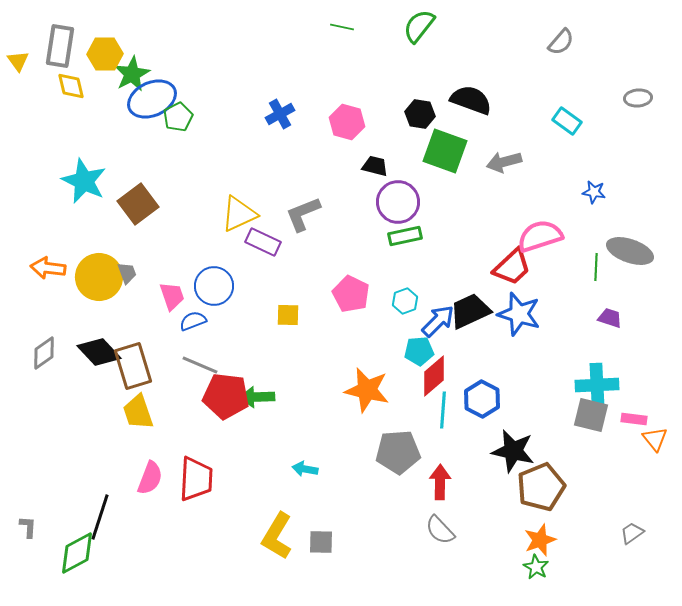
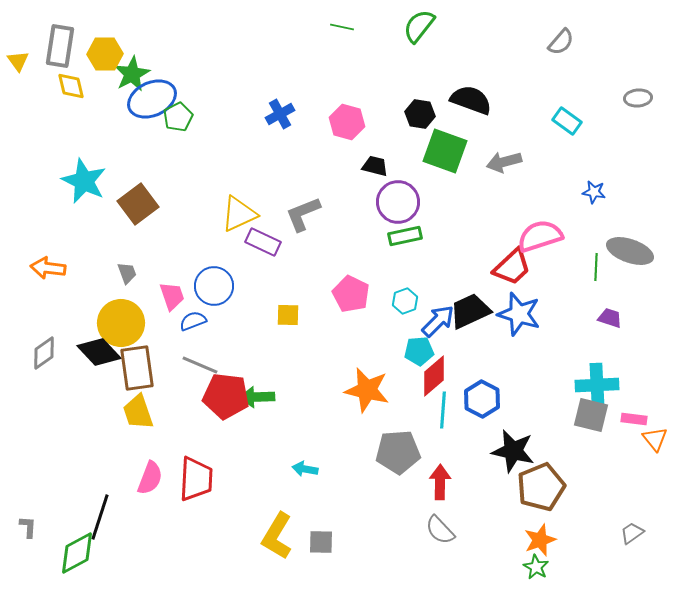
yellow circle at (99, 277): moved 22 px right, 46 px down
brown rectangle at (133, 366): moved 4 px right, 2 px down; rotated 9 degrees clockwise
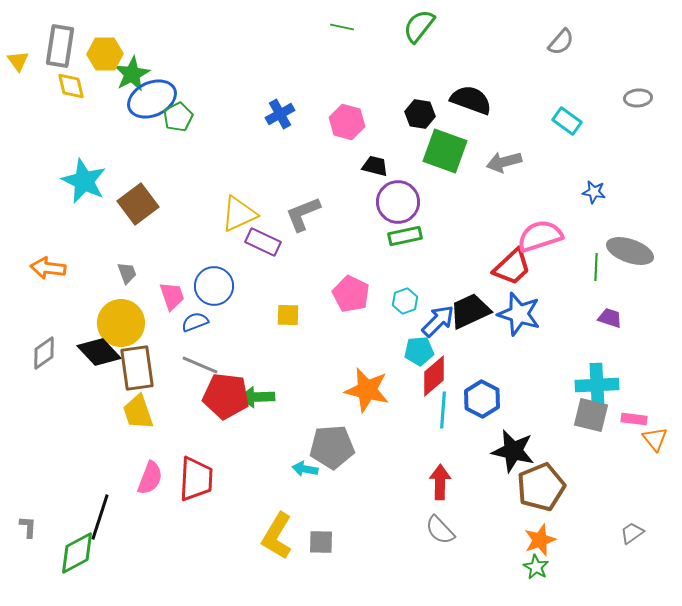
blue semicircle at (193, 321): moved 2 px right, 1 px down
gray pentagon at (398, 452): moved 66 px left, 5 px up
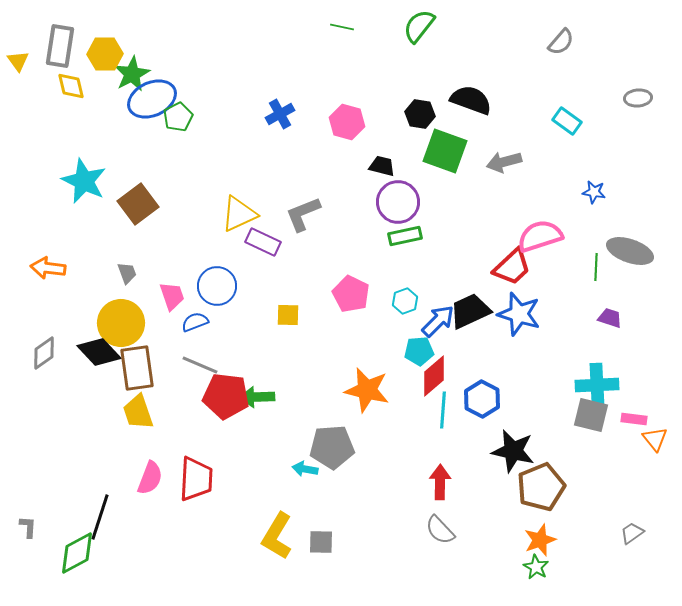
black trapezoid at (375, 166): moved 7 px right
blue circle at (214, 286): moved 3 px right
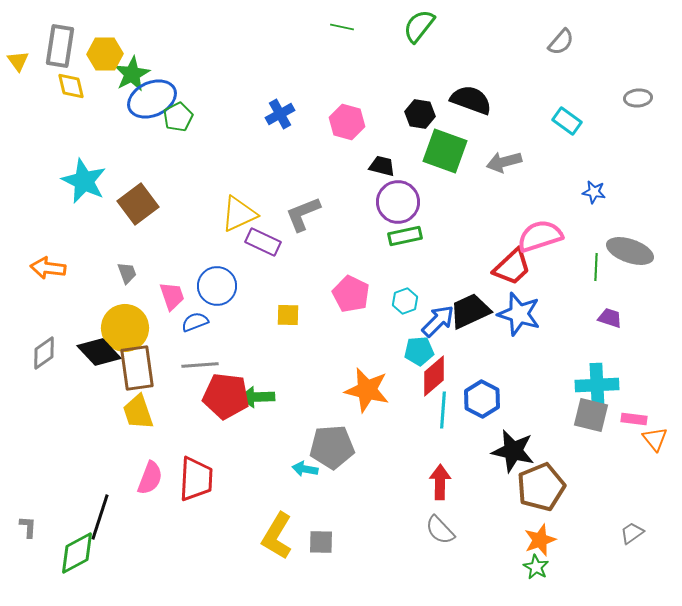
yellow circle at (121, 323): moved 4 px right, 5 px down
gray line at (200, 365): rotated 27 degrees counterclockwise
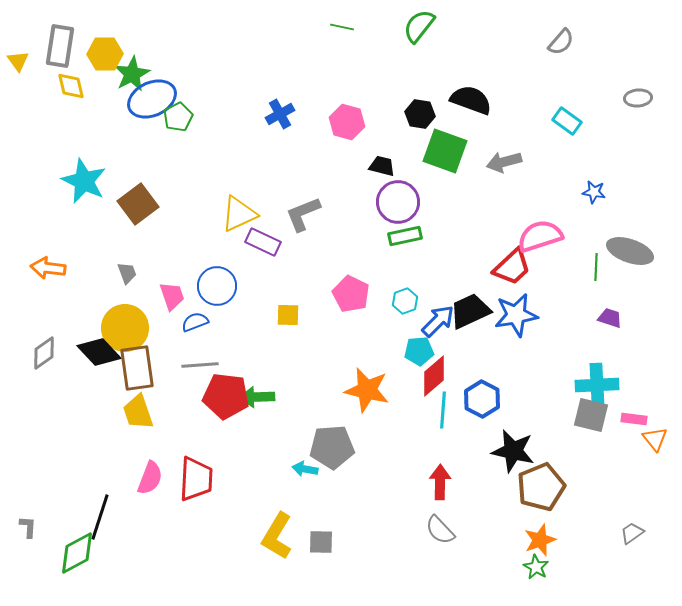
blue star at (519, 314): moved 3 px left, 1 px down; rotated 27 degrees counterclockwise
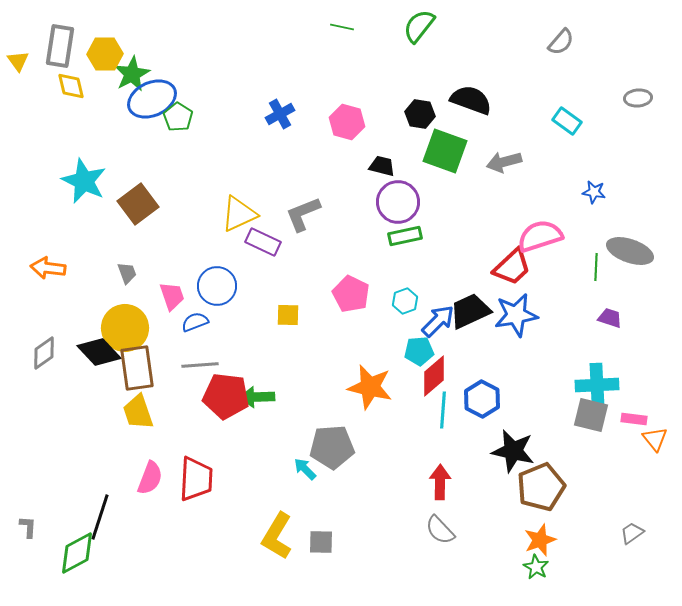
green pentagon at (178, 117): rotated 12 degrees counterclockwise
orange star at (367, 390): moved 3 px right, 3 px up
cyan arrow at (305, 469): rotated 35 degrees clockwise
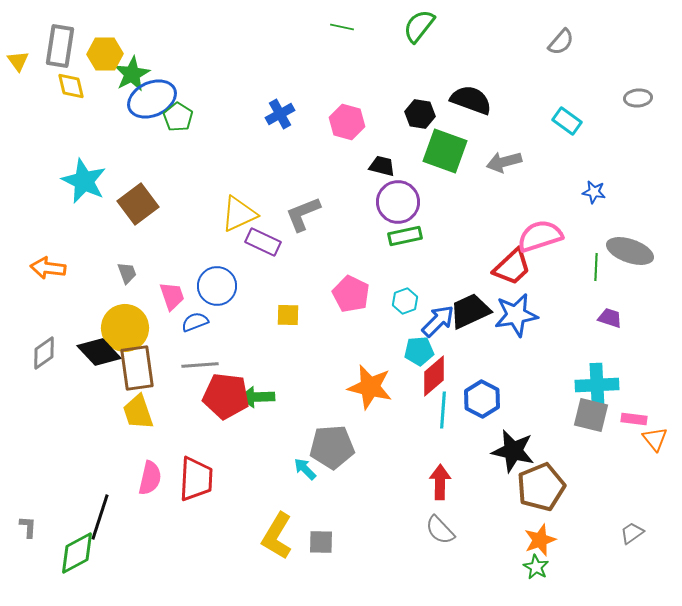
pink semicircle at (150, 478): rotated 8 degrees counterclockwise
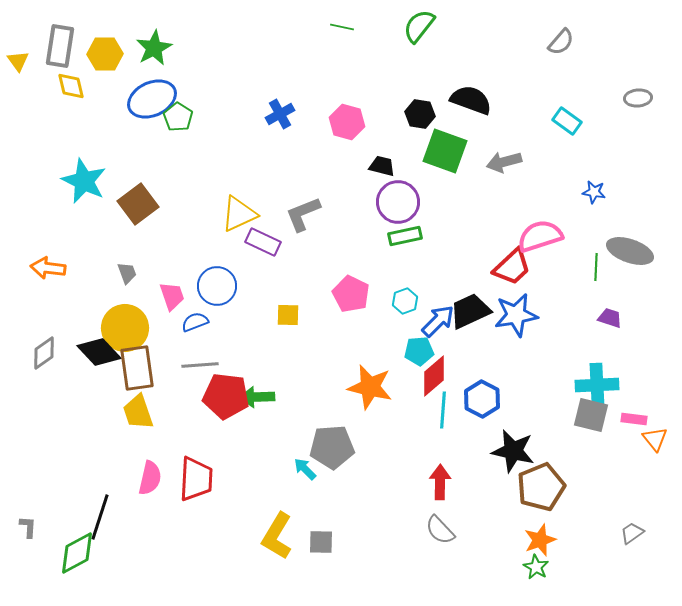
green star at (132, 74): moved 22 px right, 26 px up
